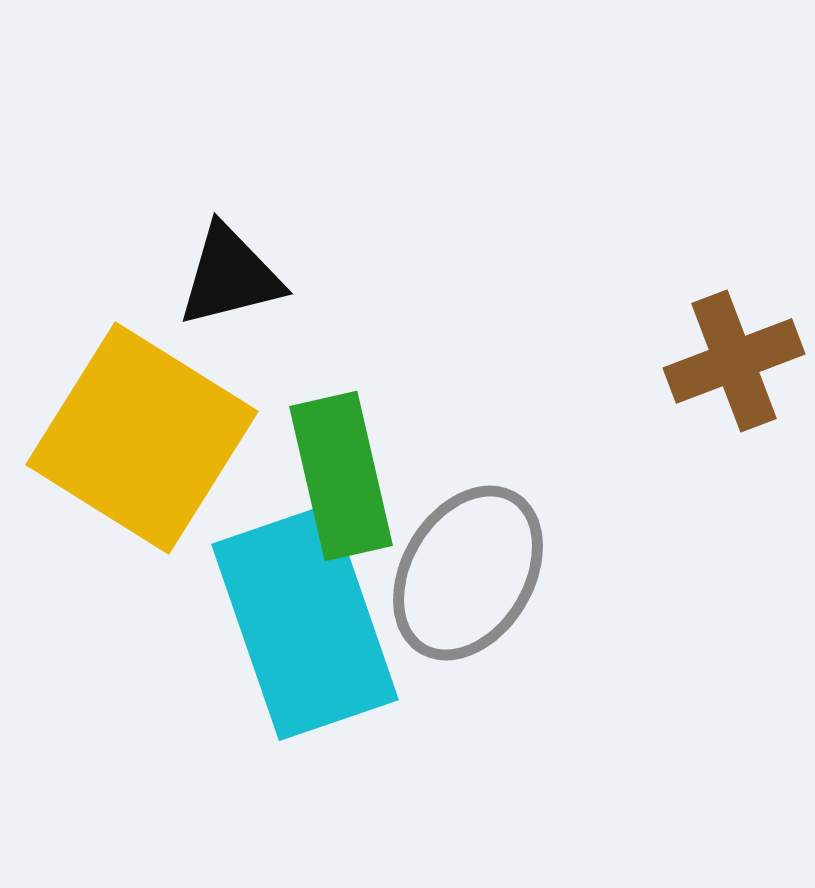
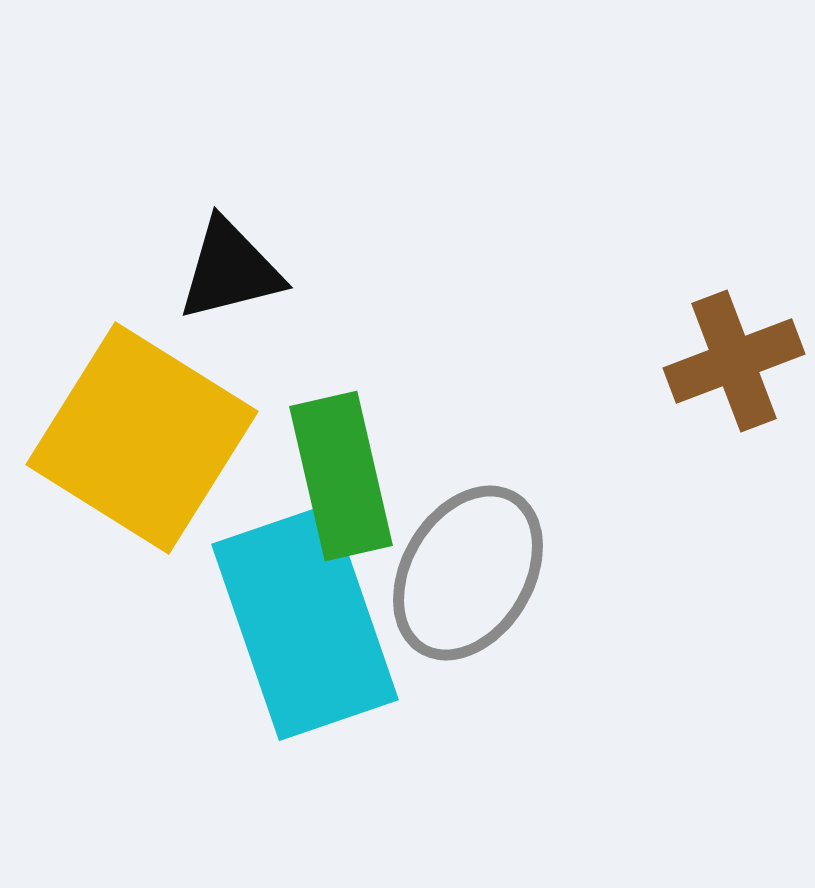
black triangle: moved 6 px up
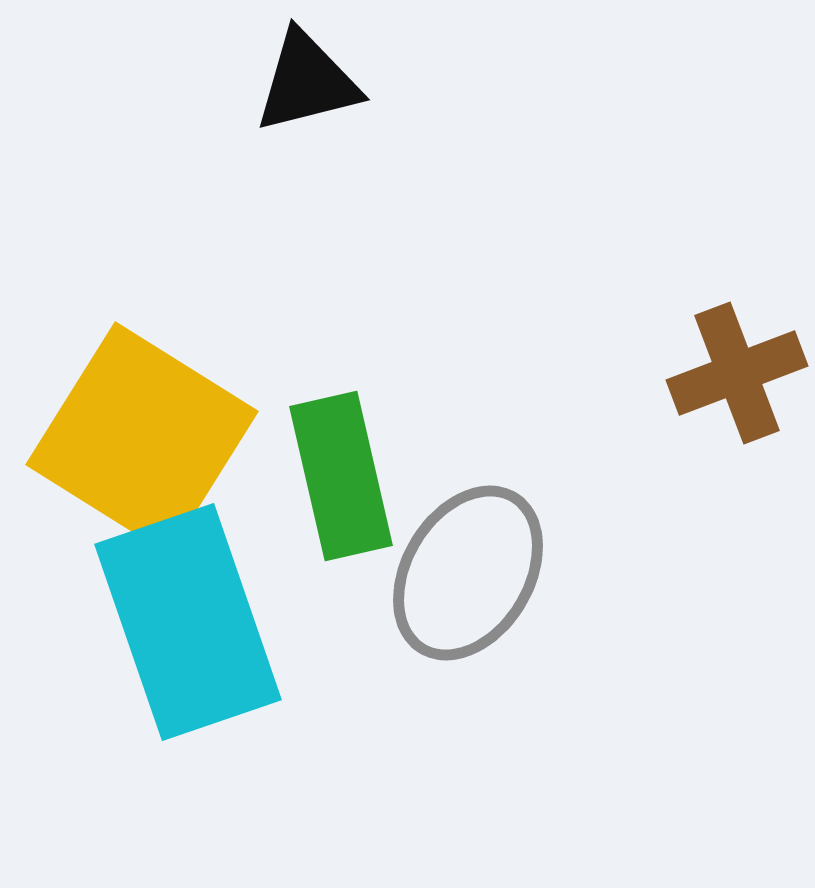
black triangle: moved 77 px right, 188 px up
brown cross: moved 3 px right, 12 px down
cyan rectangle: moved 117 px left
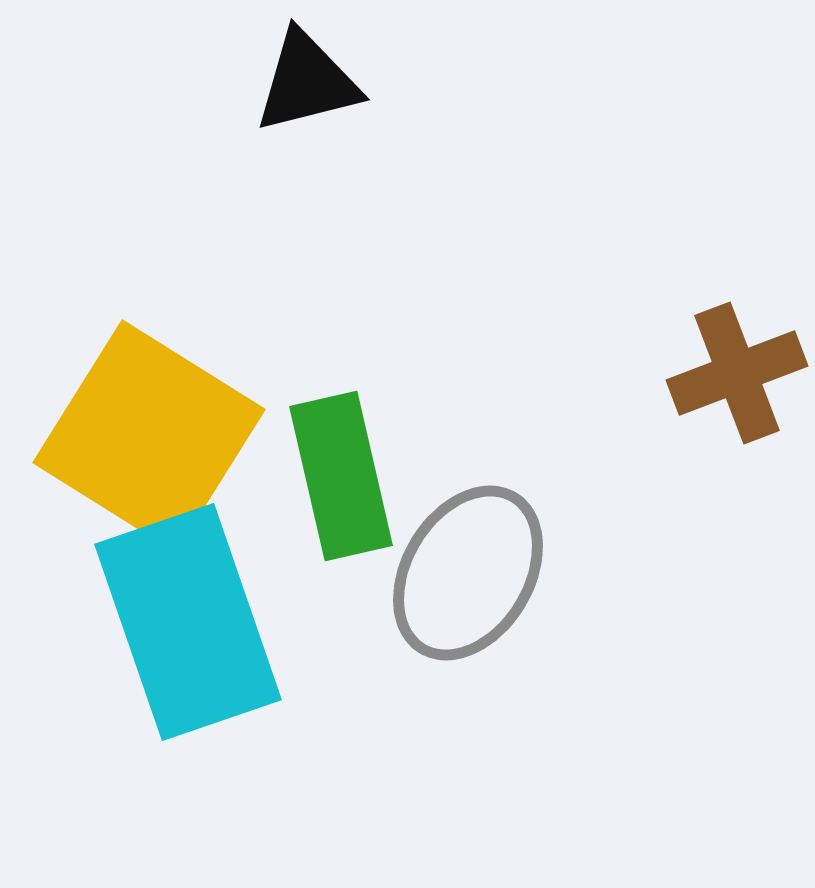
yellow square: moved 7 px right, 2 px up
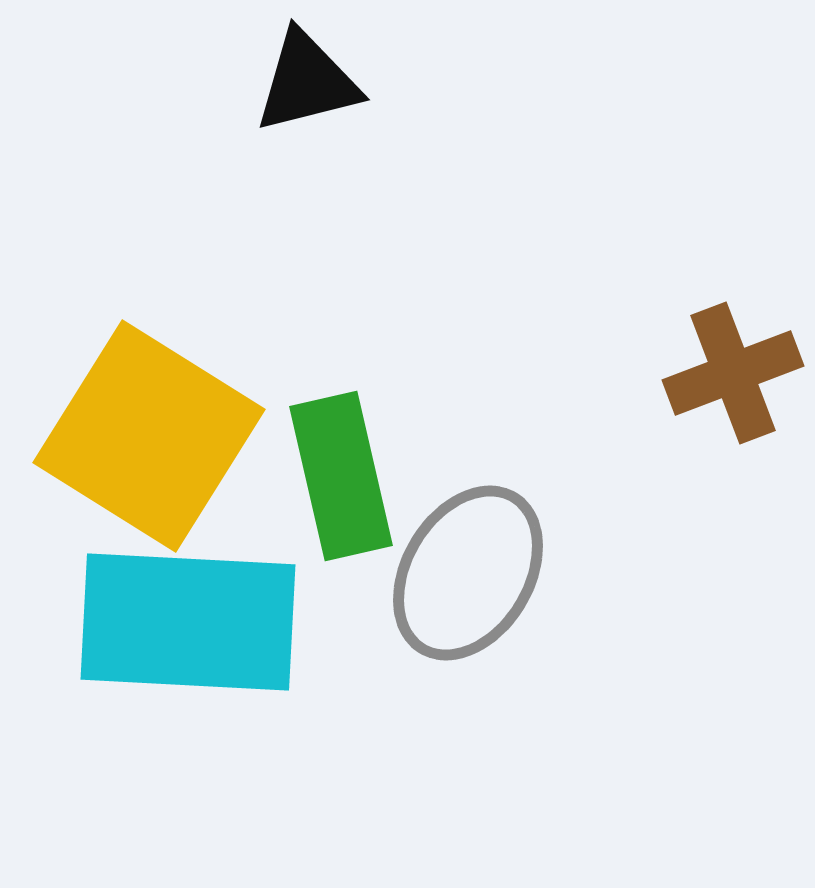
brown cross: moved 4 px left
cyan rectangle: rotated 68 degrees counterclockwise
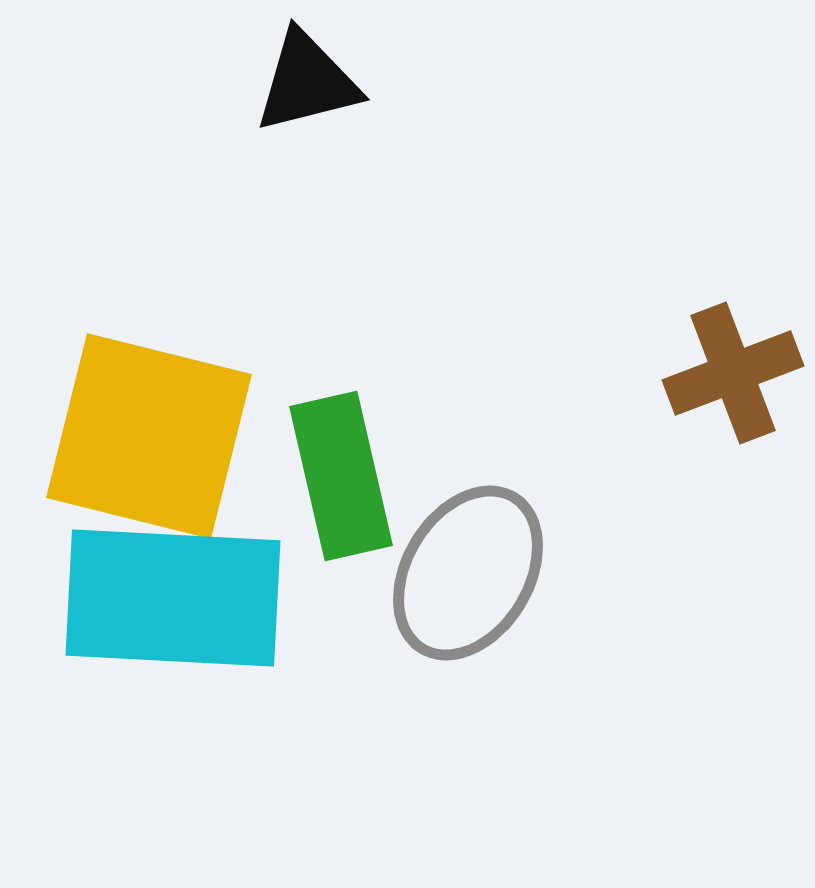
yellow square: rotated 18 degrees counterclockwise
cyan rectangle: moved 15 px left, 24 px up
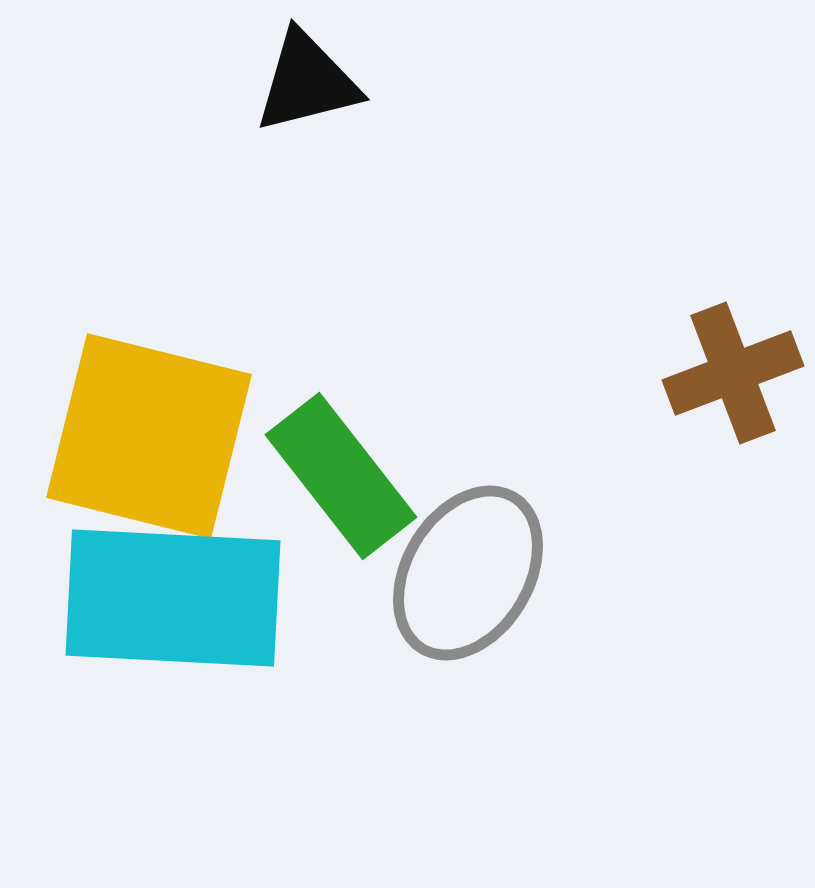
green rectangle: rotated 25 degrees counterclockwise
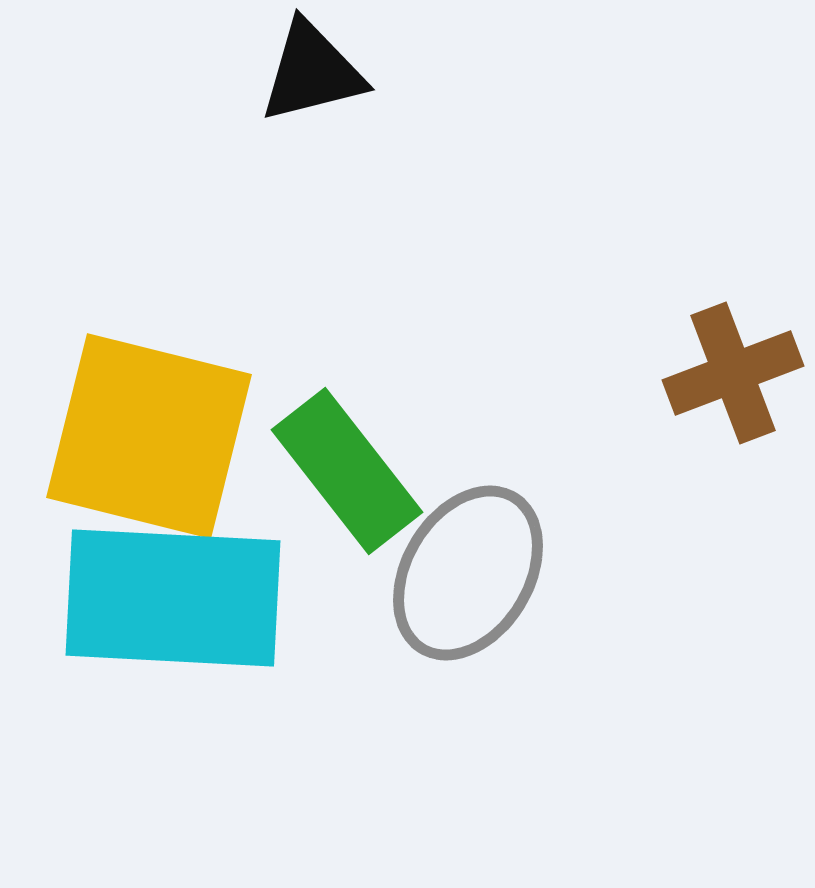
black triangle: moved 5 px right, 10 px up
green rectangle: moved 6 px right, 5 px up
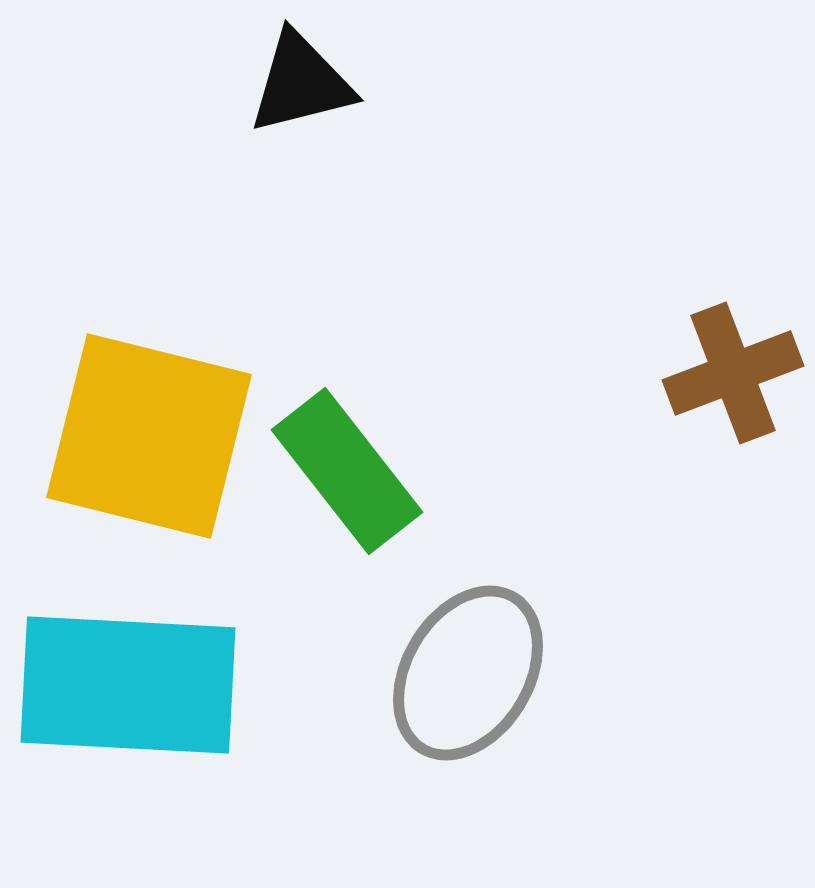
black triangle: moved 11 px left, 11 px down
gray ellipse: moved 100 px down
cyan rectangle: moved 45 px left, 87 px down
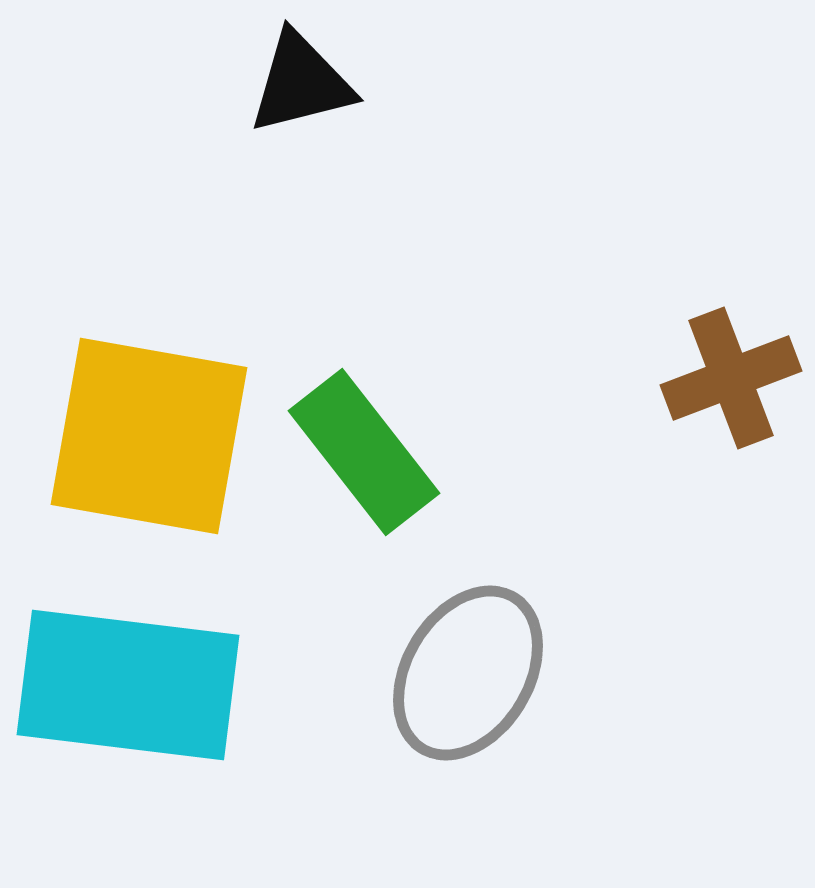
brown cross: moved 2 px left, 5 px down
yellow square: rotated 4 degrees counterclockwise
green rectangle: moved 17 px right, 19 px up
cyan rectangle: rotated 4 degrees clockwise
